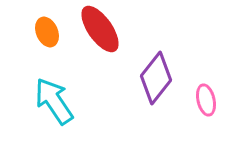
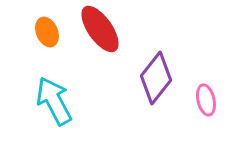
cyan arrow: rotated 6 degrees clockwise
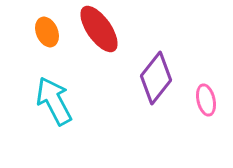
red ellipse: moved 1 px left
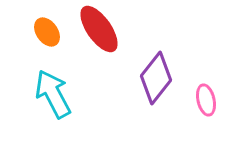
orange ellipse: rotated 12 degrees counterclockwise
cyan arrow: moved 1 px left, 7 px up
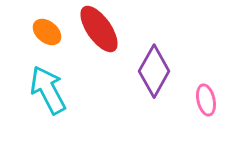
orange ellipse: rotated 16 degrees counterclockwise
purple diamond: moved 2 px left, 7 px up; rotated 9 degrees counterclockwise
cyan arrow: moved 5 px left, 4 px up
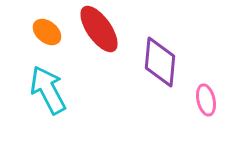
purple diamond: moved 6 px right, 9 px up; rotated 24 degrees counterclockwise
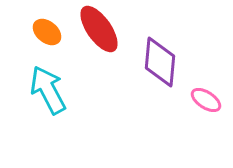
pink ellipse: rotated 44 degrees counterclockwise
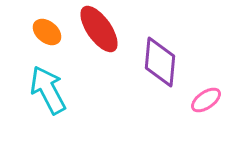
pink ellipse: rotated 68 degrees counterclockwise
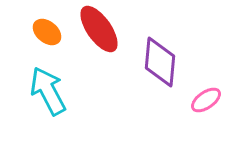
cyan arrow: moved 1 px down
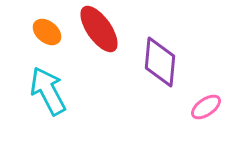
pink ellipse: moved 7 px down
